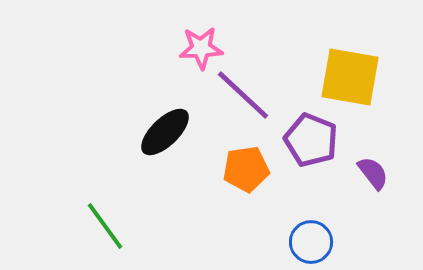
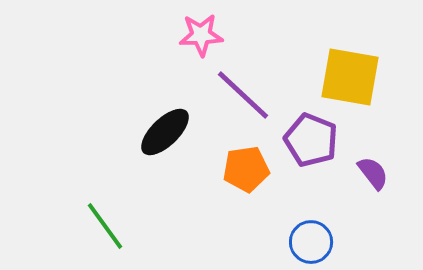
pink star: moved 13 px up
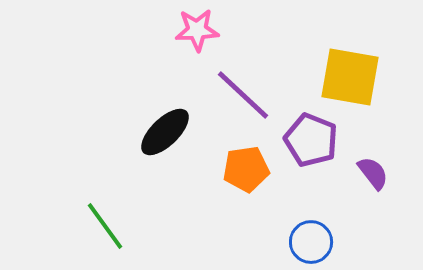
pink star: moved 4 px left, 5 px up
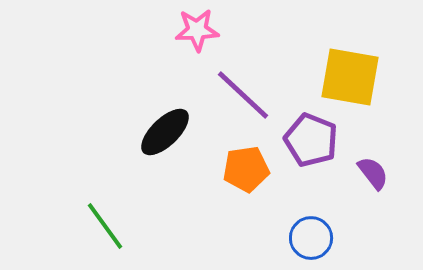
blue circle: moved 4 px up
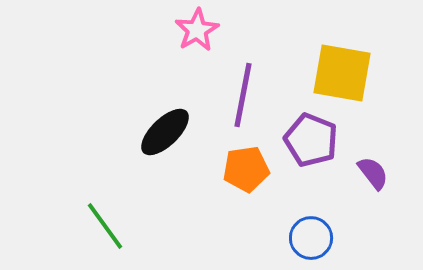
pink star: rotated 27 degrees counterclockwise
yellow square: moved 8 px left, 4 px up
purple line: rotated 58 degrees clockwise
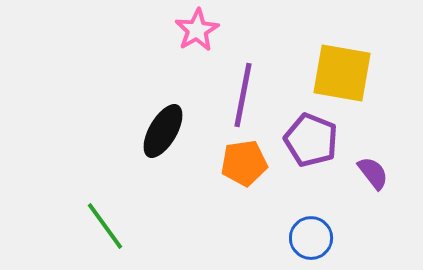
black ellipse: moved 2 px left, 1 px up; rotated 16 degrees counterclockwise
orange pentagon: moved 2 px left, 6 px up
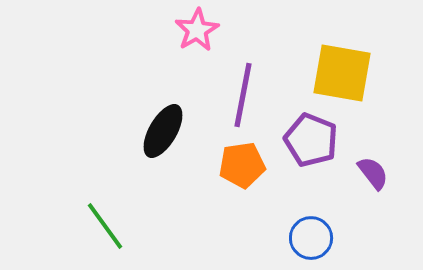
orange pentagon: moved 2 px left, 2 px down
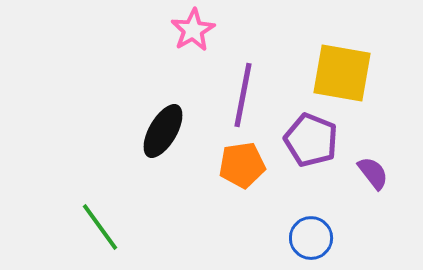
pink star: moved 4 px left
green line: moved 5 px left, 1 px down
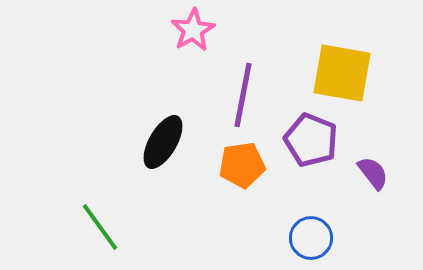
black ellipse: moved 11 px down
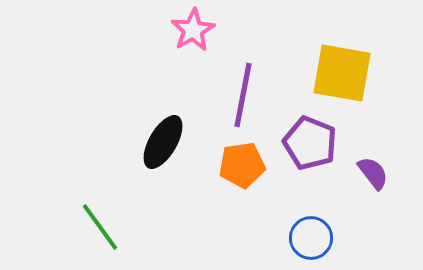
purple pentagon: moved 1 px left, 3 px down
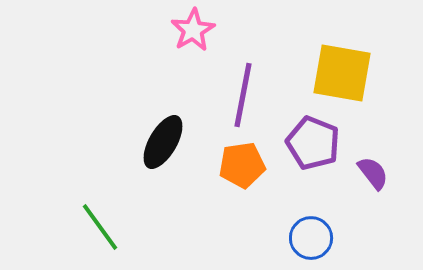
purple pentagon: moved 3 px right
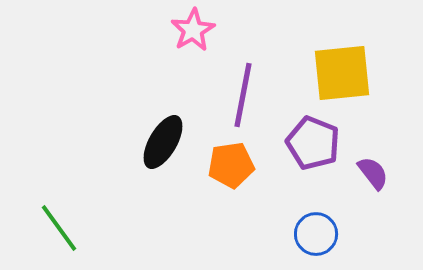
yellow square: rotated 16 degrees counterclockwise
orange pentagon: moved 11 px left
green line: moved 41 px left, 1 px down
blue circle: moved 5 px right, 4 px up
